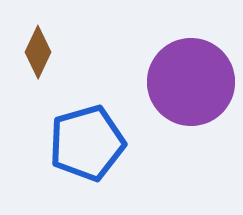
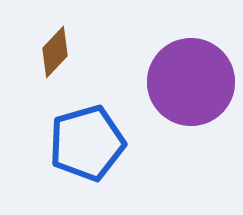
brown diamond: moved 17 px right; rotated 18 degrees clockwise
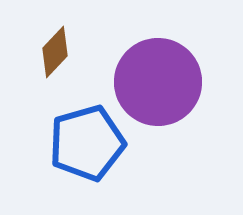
purple circle: moved 33 px left
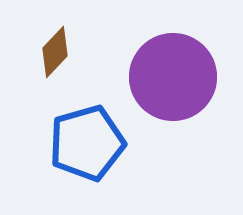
purple circle: moved 15 px right, 5 px up
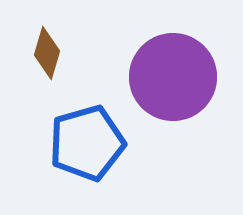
brown diamond: moved 8 px left, 1 px down; rotated 27 degrees counterclockwise
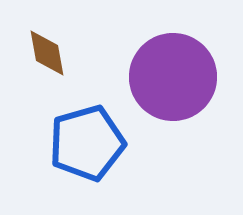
brown diamond: rotated 27 degrees counterclockwise
